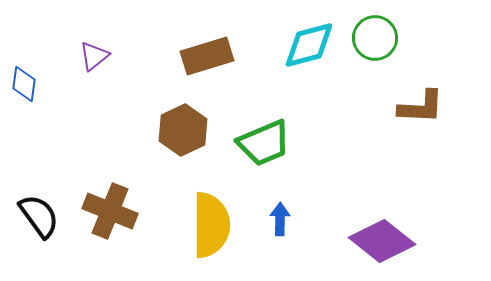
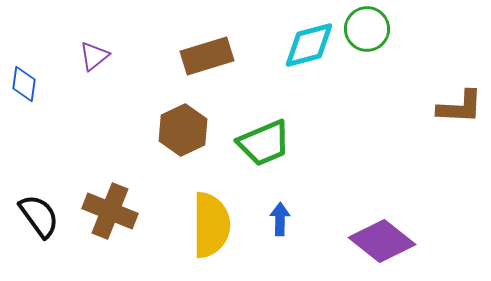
green circle: moved 8 px left, 9 px up
brown L-shape: moved 39 px right
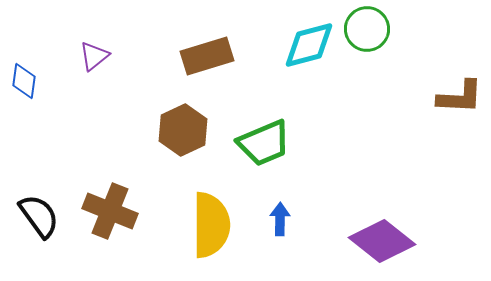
blue diamond: moved 3 px up
brown L-shape: moved 10 px up
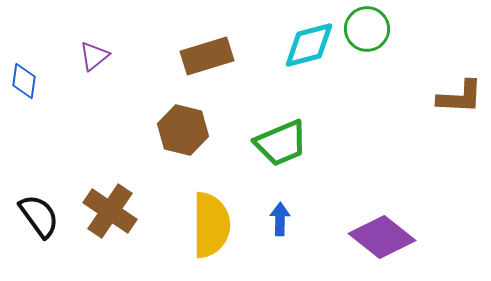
brown hexagon: rotated 21 degrees counterclockwise
green trapezoid: moved 17 px right
brown cross: rotated 12 degrees clockwise
purple diamond: moved 4 px up
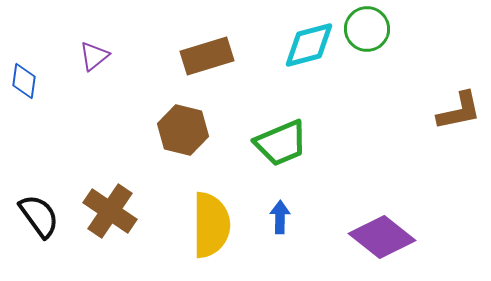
brown L-shape: moved 1 px left, 14 px down; rotated 15 degrees counterclockwise
blue arrow: moved 2 px up
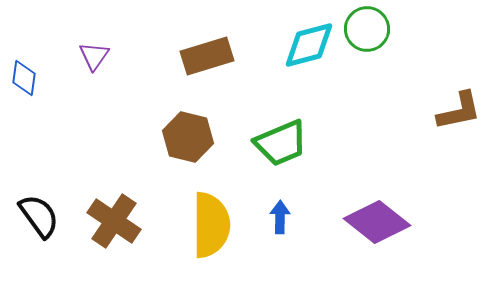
purple triangle: rotated 16 degrees counterclockwise
blue diamond: moved 3 px up
brown hexagon: moved 5 px right, 7 px down
brown cross: moved 4 px right, 10 px down
purple diamond: moved 5 px left, 15 px up
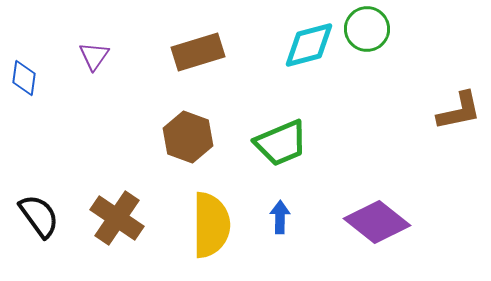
brown rectangle: moved 9 px left, 4 px up
brown hexagon: rotated 6 degrees clockwise
brown cross: moved 3 px right, 3 px up
